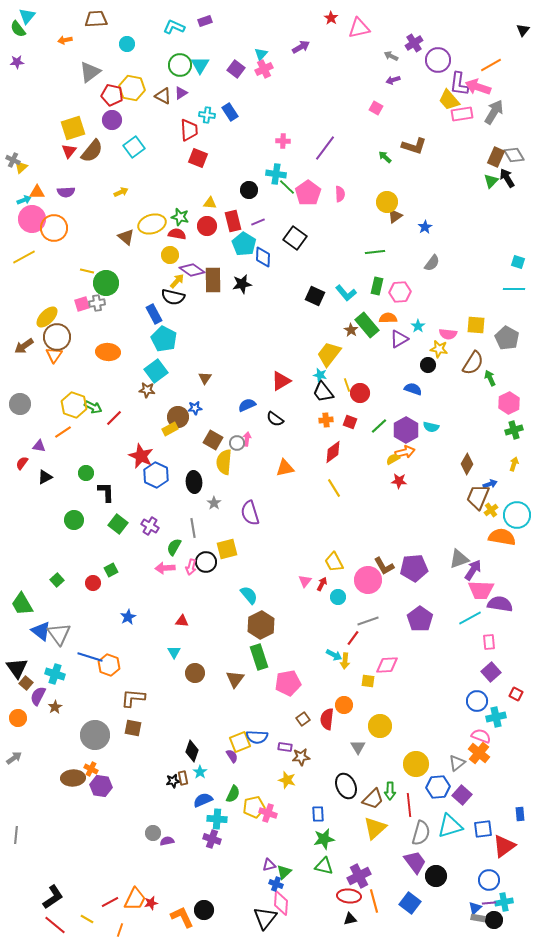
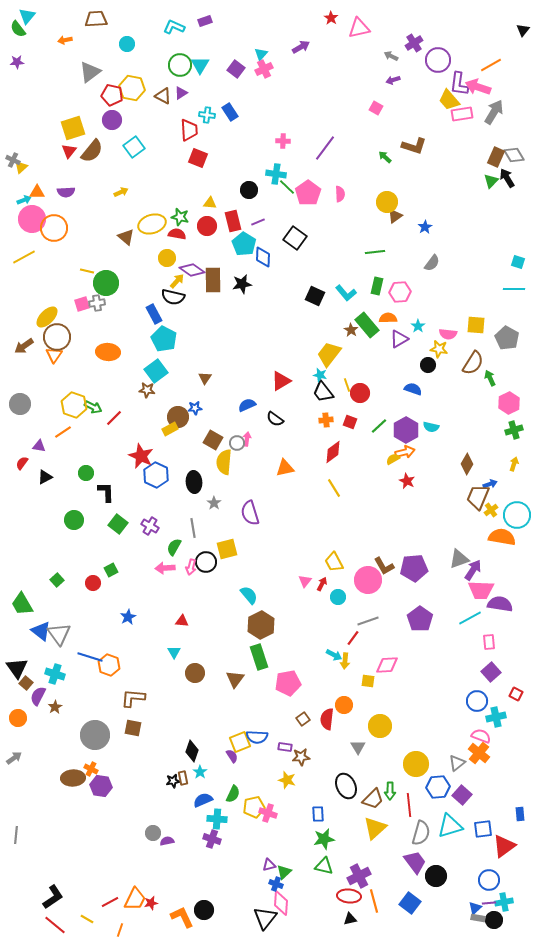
yellow circle at (170, 255): moved 3 px left, 3 px down
red star at (399, 481): moved 8 px right; rotated 21 degrees clockwise
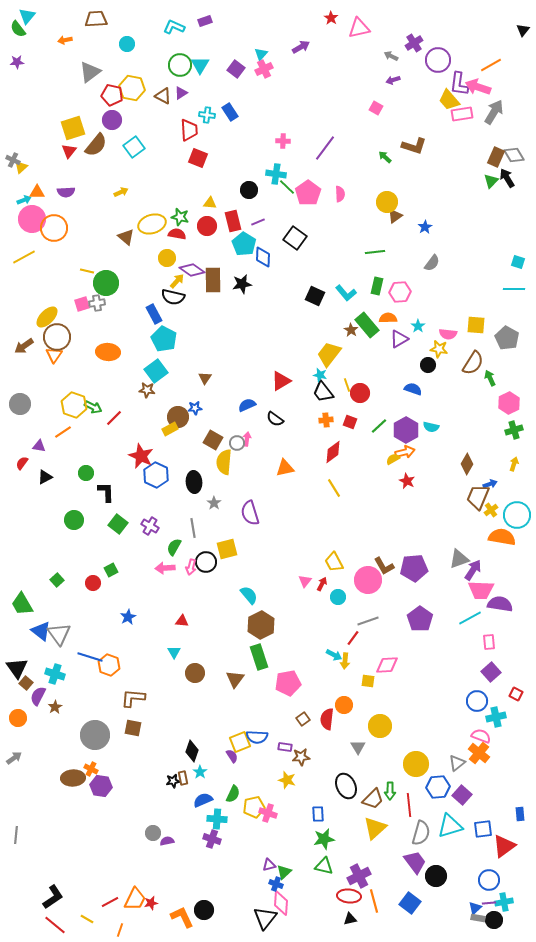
brown semicircle at (92, 151): moved 4 px right, 6 px up
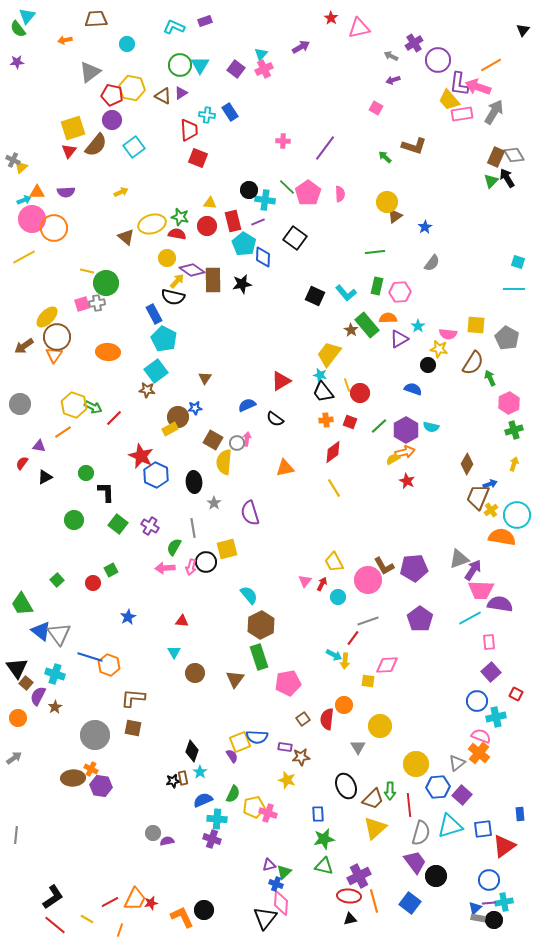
cyan cross at (276, 174): moved 11 px left, 26 px down
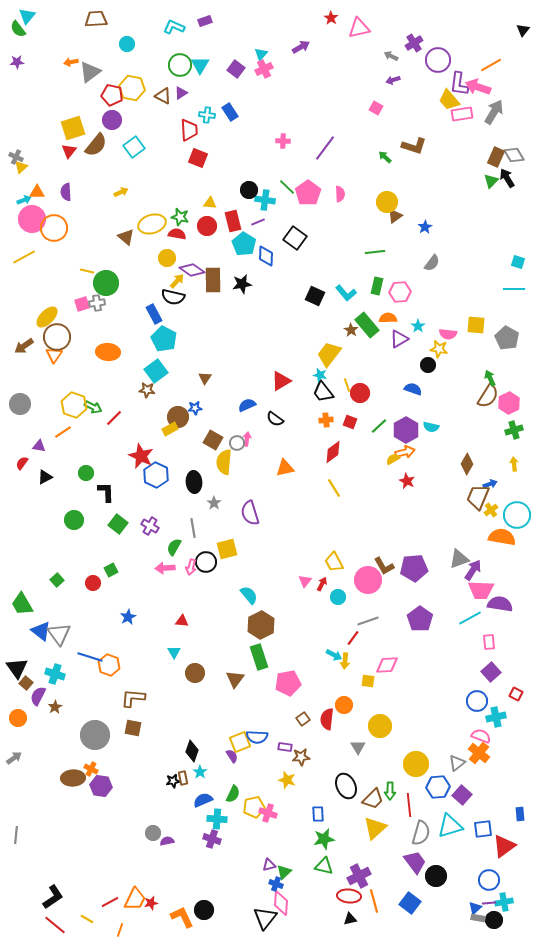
orange arrow at (65, 40): moved 6 px right, 22 px down
gray cross at (13, 160): moved 3 px right, 3 px up
purple semicircle at (66, 192): rotated 90 degrees clockwise
blue diamond at (263, 257): moved 3 px right, 1 px up
brown semicircle at (473, 363): moved 15 px right, 33 px down
yellow arrow at (514, 464): rotated 24 degrees counterclockwise
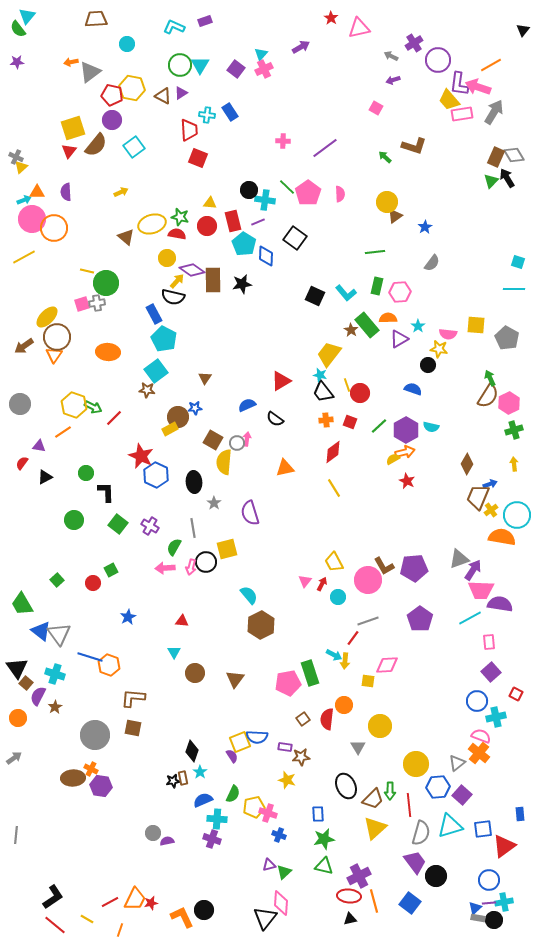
purple line at (325, 148): rotated 16 degrees clockwise
green rectangle at (259, 657): moved 51 px right, 16 px down
blue cross at (276, 884): moved 3 px right, 49 px up
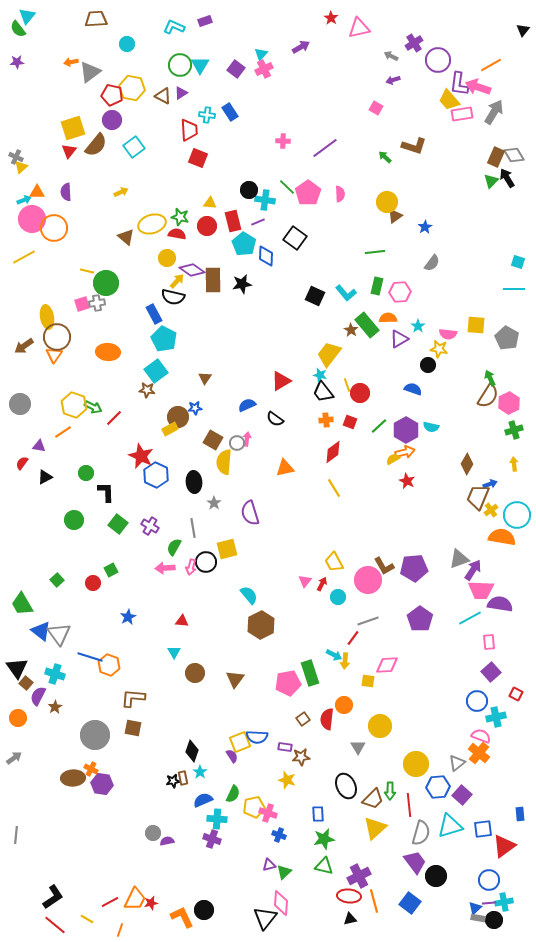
yellow ellipse at (47, 317): rotated 55 degrees counterclockwise
purple hexagon at (101, 786): moved 1 px right, 2 px up
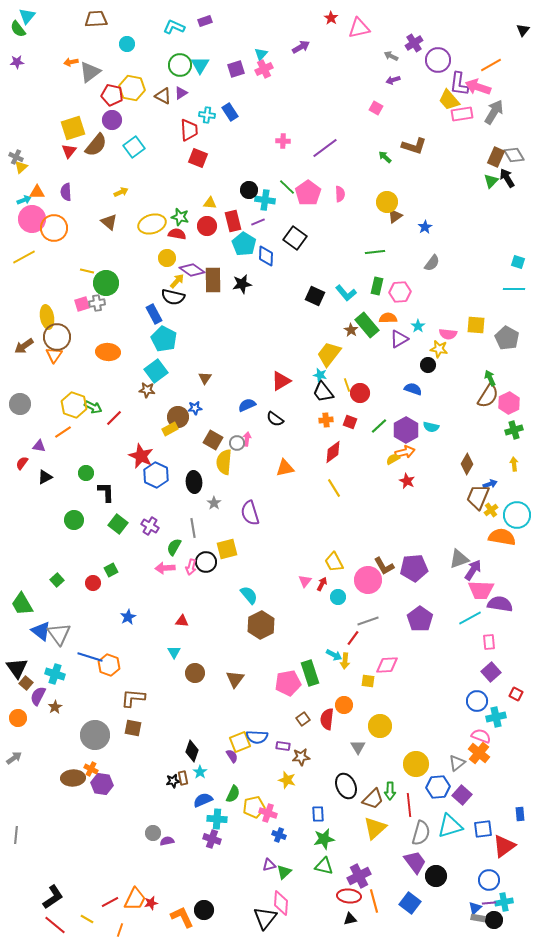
purple square at (236, 69): rotated 36 degrees clockwise
brown triangle at (126, 237): moved 17 px left, 15 px up
purple rectangle at (285, 747): moved 2 px left, 1 px up
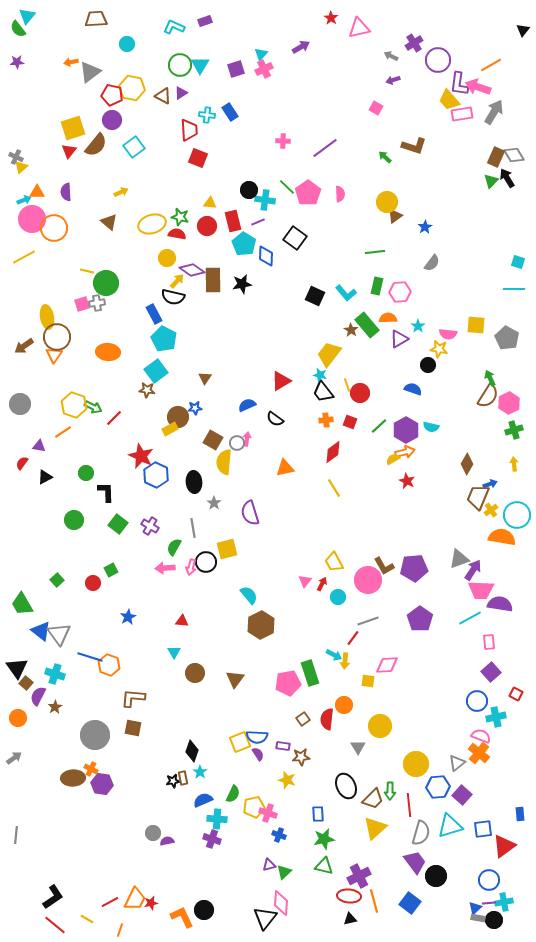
purple semicircle at (232, 756): moved 26 px right, 2 px up
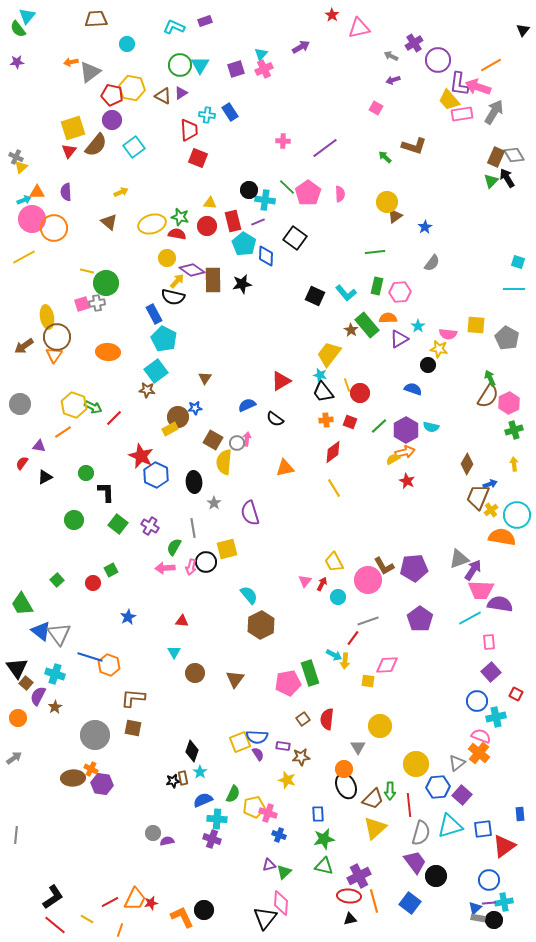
red star at (331, 18): moved 1 px right, 3 px up
orange circle at (344, 705): moved 64 px down
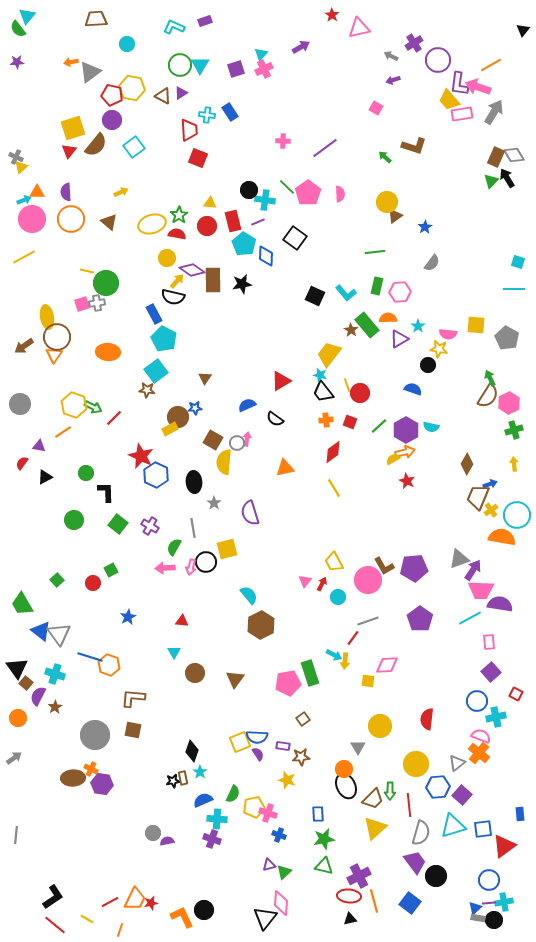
green star at (180, 217): moved 1 px left, 2 px up; rotated 24 degrees clockwise
orange circle at (54, 228): moved 17 px right, 9 px up
red semicircle at (327, 719): moved 100 px right
brown square at (133, 728): moved 2 px down
cyan triangle at (450, 826): moved 3 px right
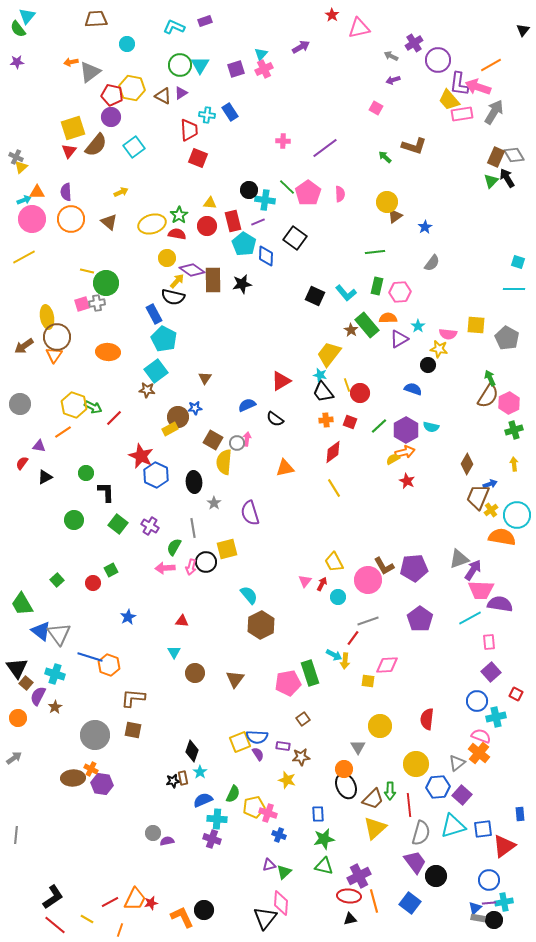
purple circle at (112, 120): moved 1 px left, 3 px up
